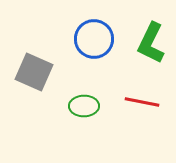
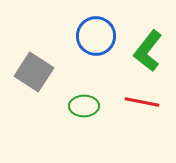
blue circle: moved 2 px right, 3 px up
green L-shape: moved 3 px left, 8 px down; rotated 12 degrees clockwise
gray square: rotated 9 degrees clockwise
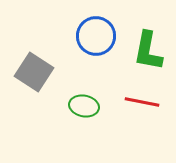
green L-shape: rotated 27 degrees counterclockwise
green ellipse: rotated 12 degrees clockwise
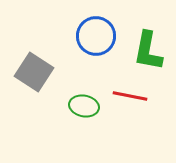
red line: moved 12 px left, 6 px up
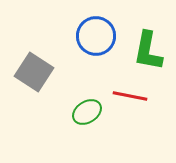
green ellipse: moved 3 px right, 6 px down; rotated 44 degrees counterclockwise
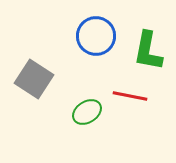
gray square: moved 7 px down
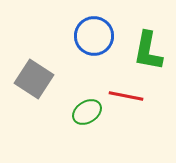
blue circle: moved 2 px left
red line: moved 4 px left
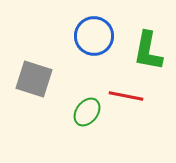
gray square: rotated 15 degrees counterclockwise
green ellipse: rotated 20 degrees counterclockwise
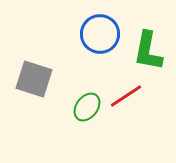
blue circle: moved 6 px right, 2 px up
red line: rotated 44 degrees counterclockwise
green ellipse: moved 5 px up
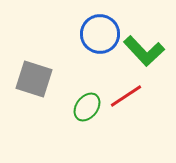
green L-shape: moved 4 px left; rotated 54 degrees counterclockwise
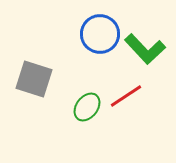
green L-shape: moved 1 px right, 2 px up
